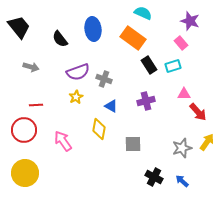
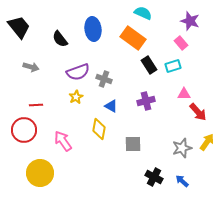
yellow circle: moved 15 px right
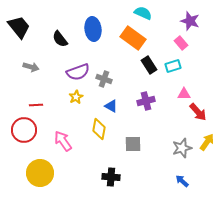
black cross: moved 43 px left; rotated 24 degrees counterclockwise
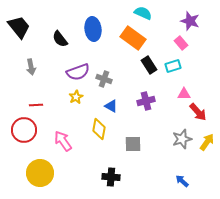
gray arrow: rotated 63 degrees clockwise
gray star: moved 9 px up
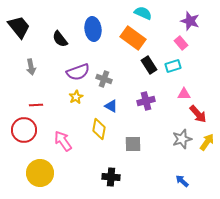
red arrow: moved 2 px down
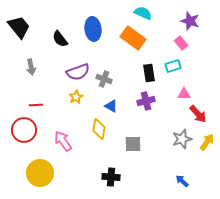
black rectangle: moved 8 px down; rotated 24 degrees clockwise
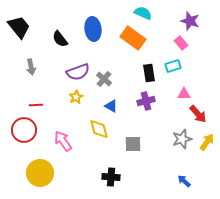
gray cross: rotated 21 degrees clockwise
yellow diamond: rotated 25 degrees counterclockwise
blue arrow: moved 2 px right
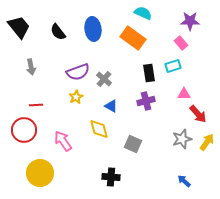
purple star: rotated 18 degrees counterclockwise
black semicircle: moved 2 px left, 7 px up
gray square: rotated 24 degrees clockwise
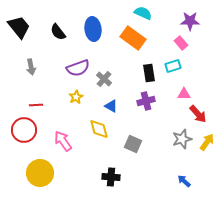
purple semicircle: moved 4 px up
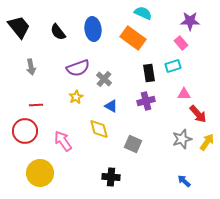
red circle: moved 1 px right, 1 px down
